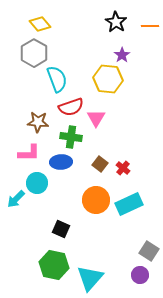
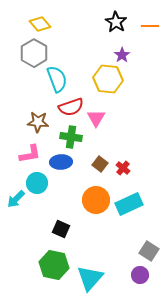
pink L-shape: moved 1 px right, 1 px down; rotated 10 degrees counterclockwise
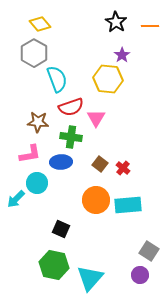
cyan rectangle: moved 1 px left, 1 px down; rotated 20 degrees clockwise
